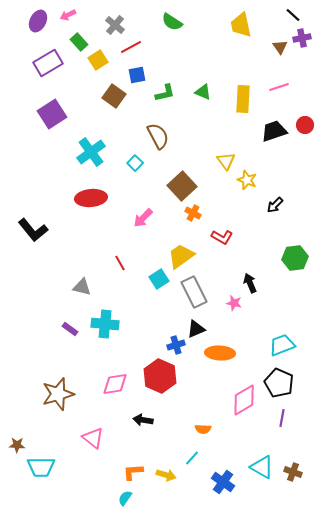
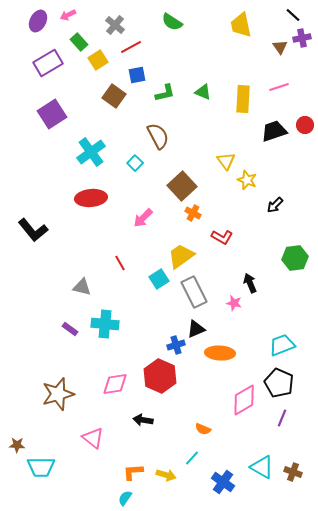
purple line at (282, 418): rotated 12 degrees clockwise
orange semicircle at (203, 429): rotated 21 degrees clockwise
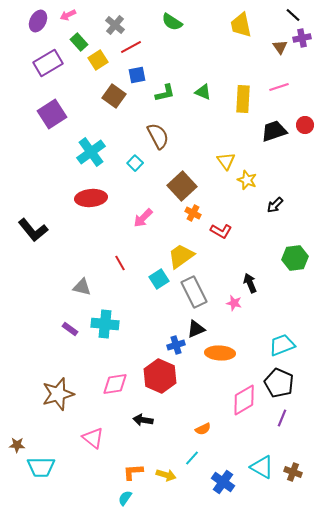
red L-shape at (222, 237): moved 1 px left, 6 px up
orange semicircle at (203, 429): rotated 49 degrees counterclockwise
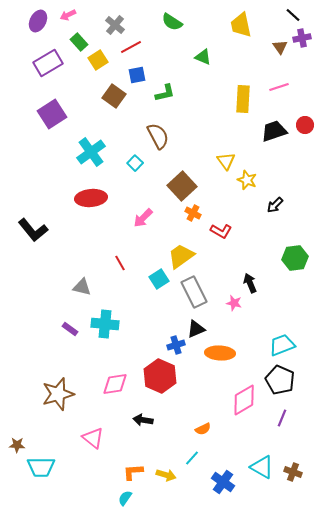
green triangle at (203, 92): moved 35 px up
black pentagon at (279, 383): moved 1 px right, 3 px up
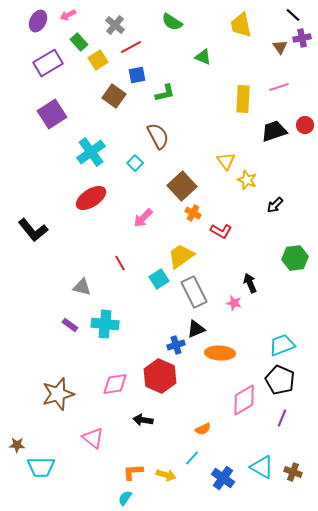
red ellipse at (91, 198): rotated 28 degrees counterclockwise
purple rectangle at (70, 329): moved 4 px up
blue cross at (223, 482): moved 4 px up
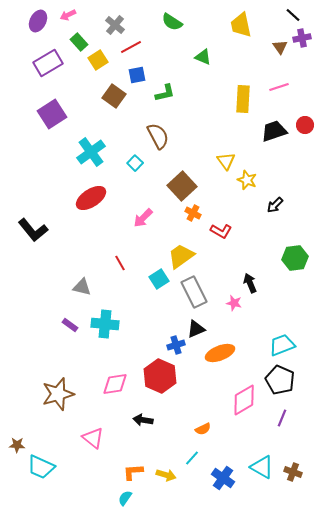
orange ellipse at (220, 353): rotated 24 degrees counterclockwise
cyan trapezoid at (41, 467): rotated 24 degrees clockwise
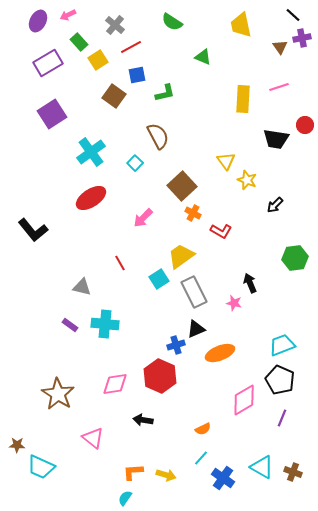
black trapezoid at (274, 131): moved 2 px right, 8 px down; rotated 152 degrees counterclockwise
brown star at (58, 394): rotated 24 degrees counterclockwise
cyan line at (192, 458): moved 9 px right
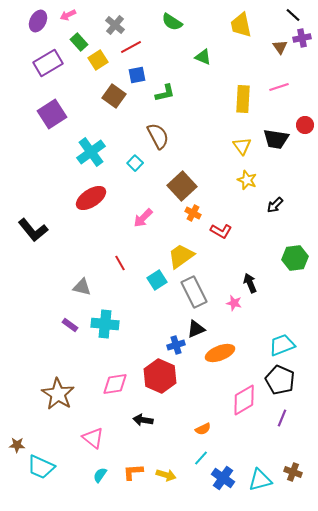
yellow triangle at (226, 161): moved 16 px right, 15 px up
cyan square at (159, 279): moved 2 px left, 1 px down
cyan triangle at (262, 467): moved 2 px left, 13 px down; rotated 45 degrees counterclockwise
cyan semicircle at (125, 498): moved 25 px left, 23 px up
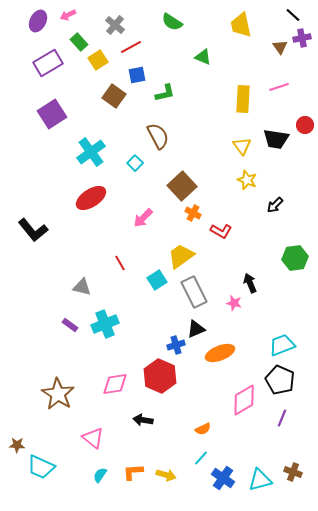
cyan cross at (105, 324): rotated 28 degrees counterclockwise
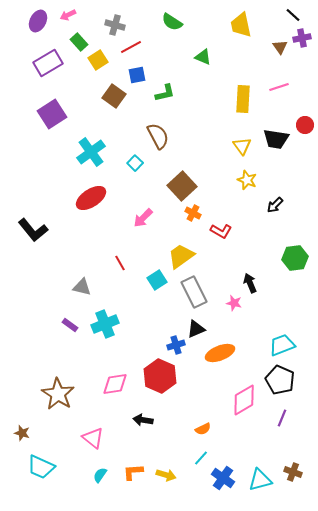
gray cross at (115, 25): rotated 24 degrees counterclockwise
brown star at (17, 445): moved 5 px right, 12 px up; rotated 14 degrees clockwise
